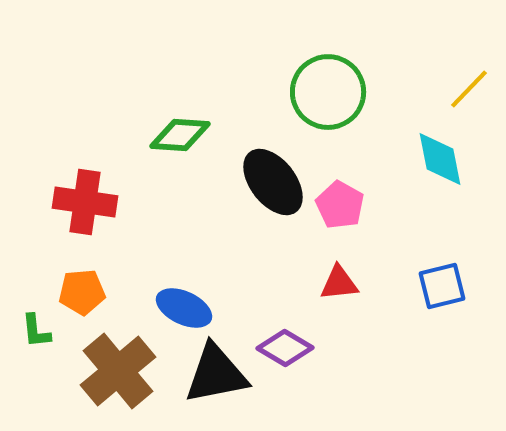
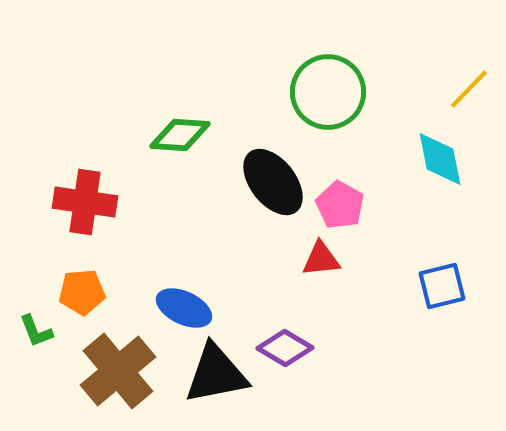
red triangle: moved 18 px left, 24 px up
green L-shape: rotated 15 degrees counterclockwise
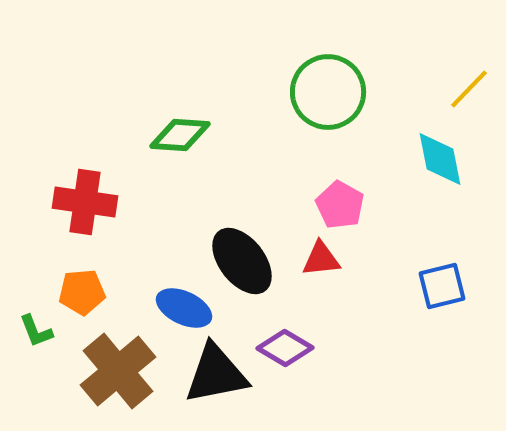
black ellipse: moved 31 px left, 79 px down
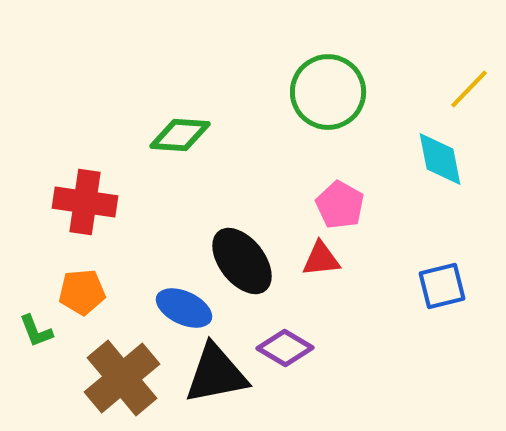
brown cross: moved 4 px right, 7 px down
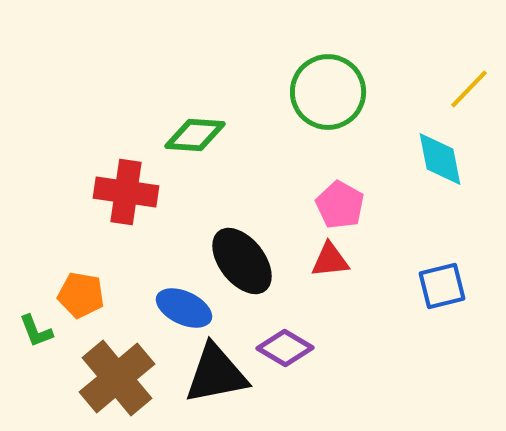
green diamond: moved 15 px right
red cross: moved 41 px right, 10 px up
red triangle: moved 9 px right, 1 px down
orange pentagon: moved 1 px left, 3 px down; rotated 15 degrees clockwise
brown cross: moved 5 px left
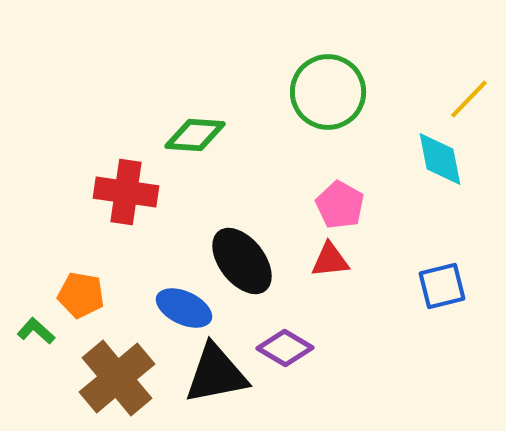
yellow line: moved 10 px down
green L-shape: rotated 153 degrees clockwise
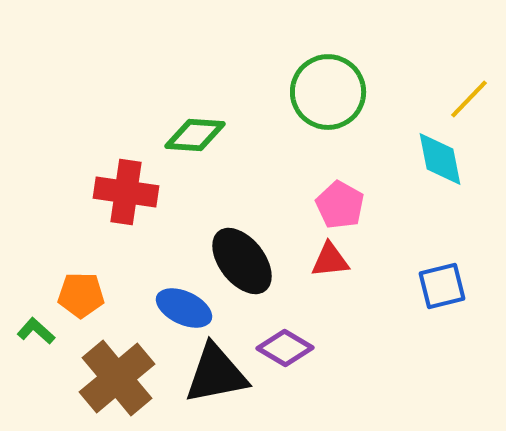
orange pentagon: rotated 9 degrees counterclockwise
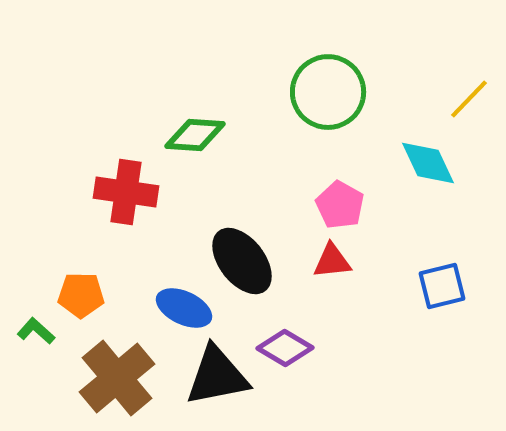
cyan diamond: moved 12 px left, 4 px down; rotated 14 degrees counterclockwise
red triangle: moved 2 px right, 1 px down
black triangle: moved 1 px right, 2 px down
